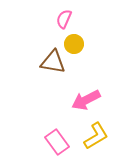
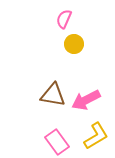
brown triangle: moved 33 px down
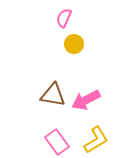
pink semicircle: moved 1 px up
yellow L-shape: moved 4 px down
